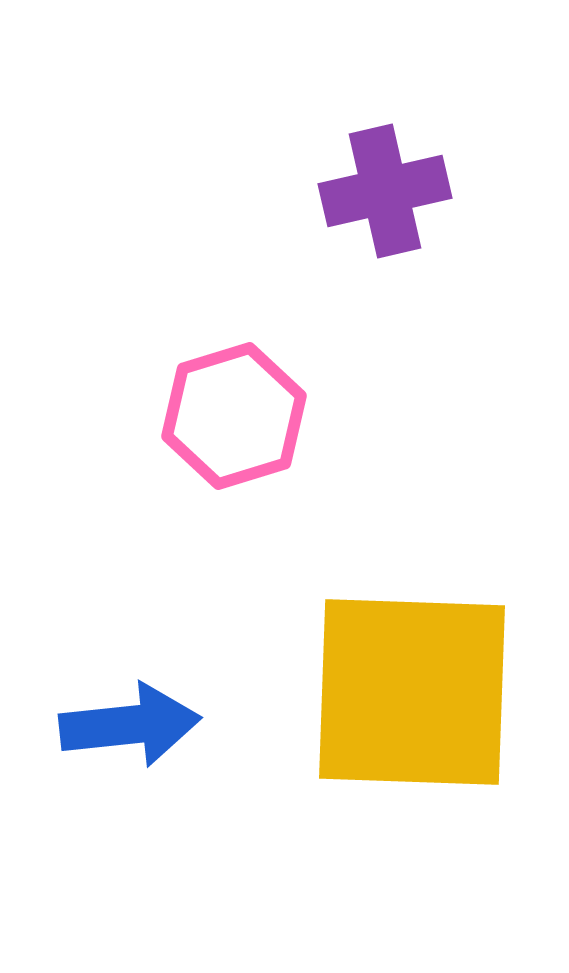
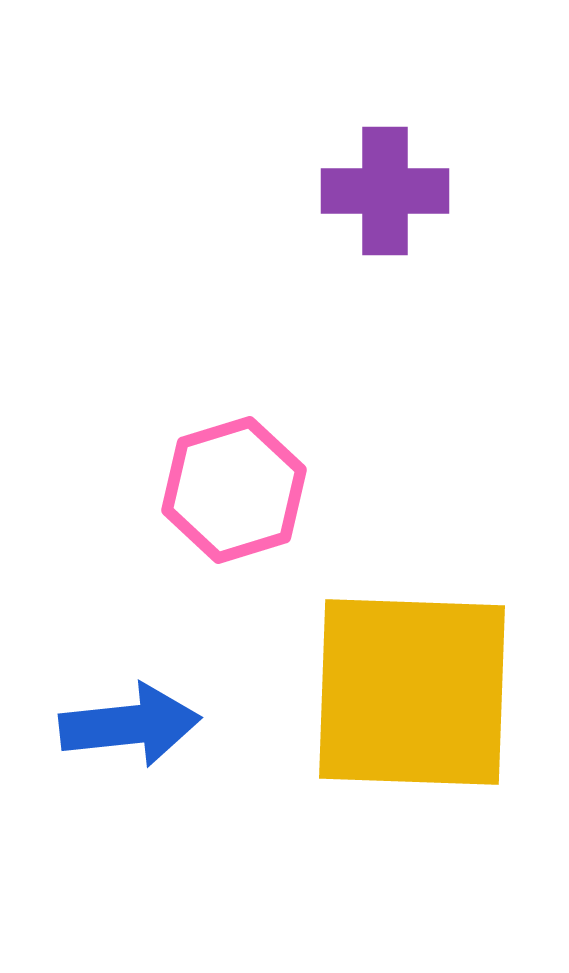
purple cross: rotated 13 degrees clockwise
pink hexagon: moved 74 px down
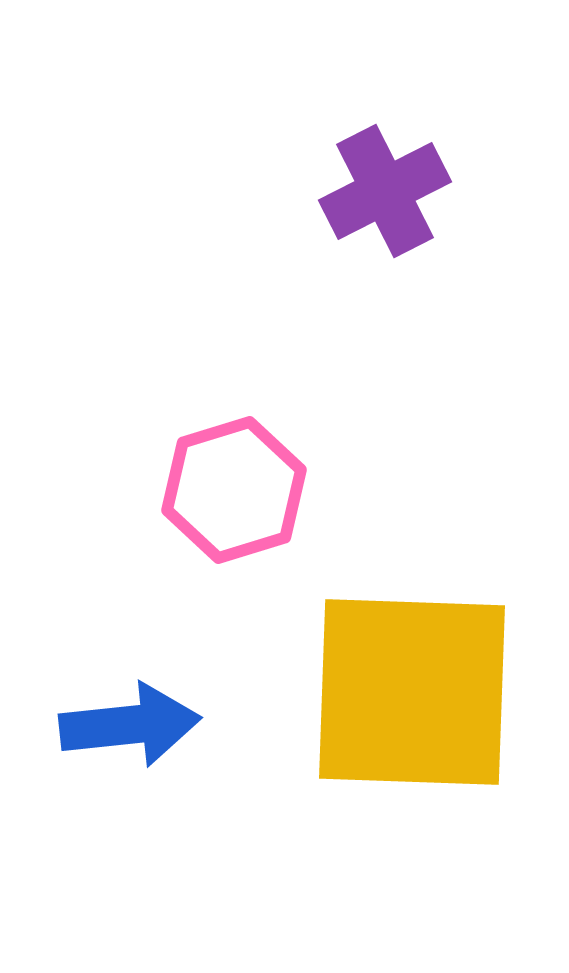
purple cross: rotated 27 degrees counterclockwise
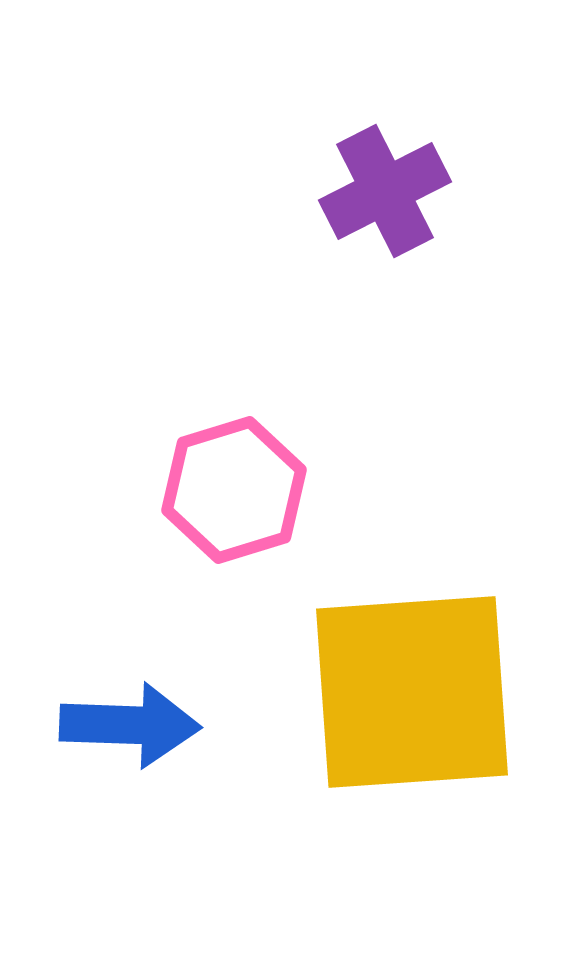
yellow square: rotated 6 degrees counterclockwise
blue arrow: rotated 8 degrees clockwise
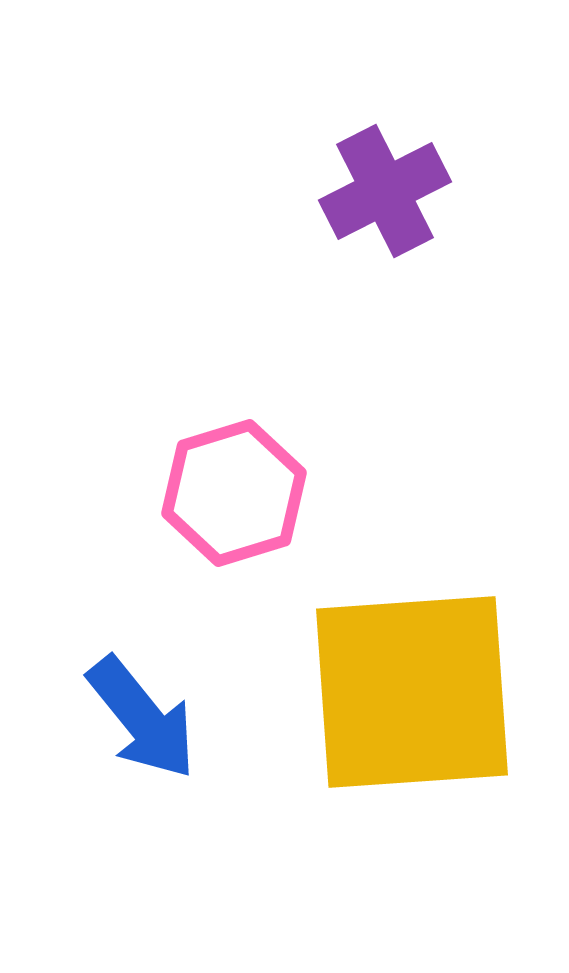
pink hexagon: moved 3 px down
blue arrow: moved 12 px right, 7 px up; rotated 49 degrees clockwise
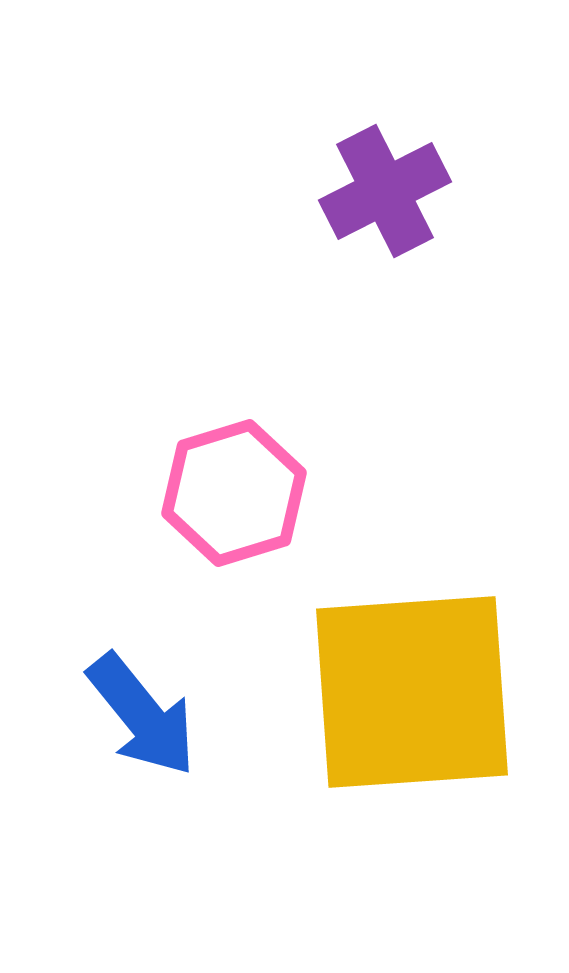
blue arrow: moved 3 px up
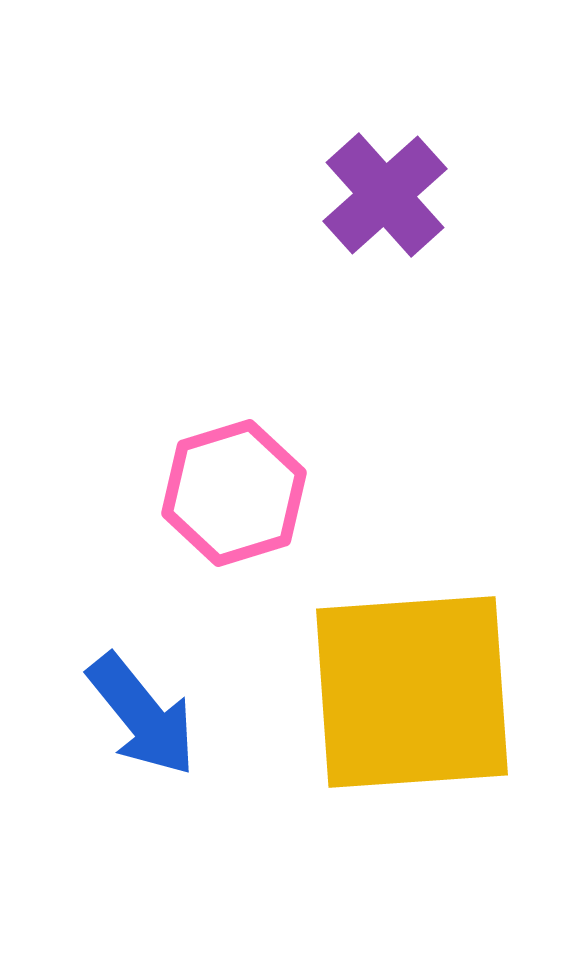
purple cross: moved 4 px down; rotated 15 degrees counterclockwise
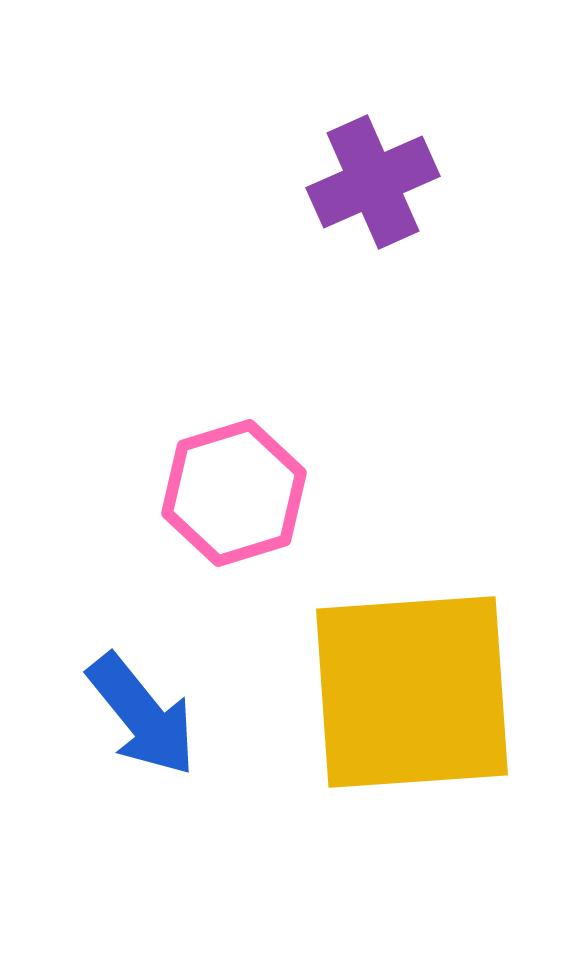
purple cross: moved 12 px left, 13 px up; rotated 18 degrees clockwise
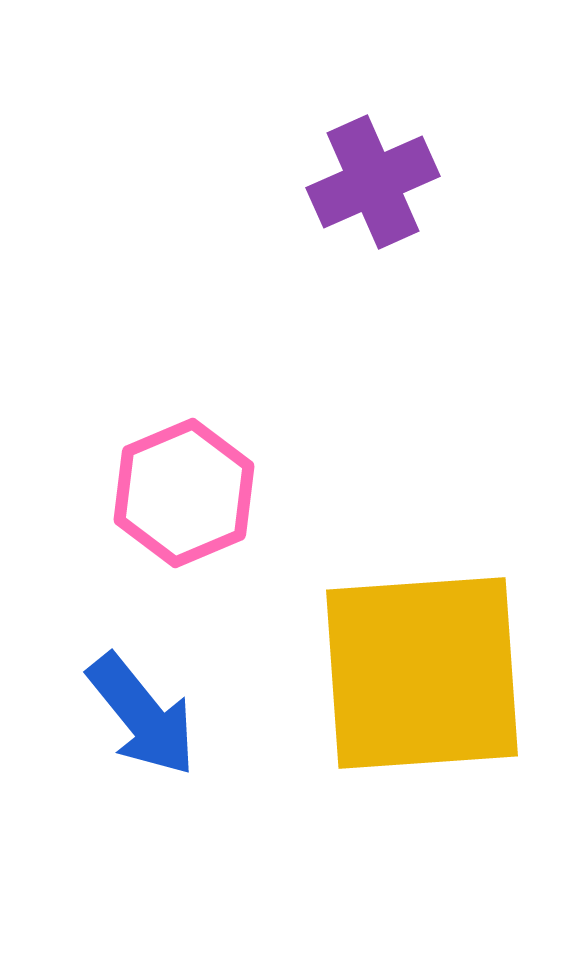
pink hexagon: moved 50 px left; rotated 6 degrees counterclockwise
yellow square: moved 10 px right, 19 px up
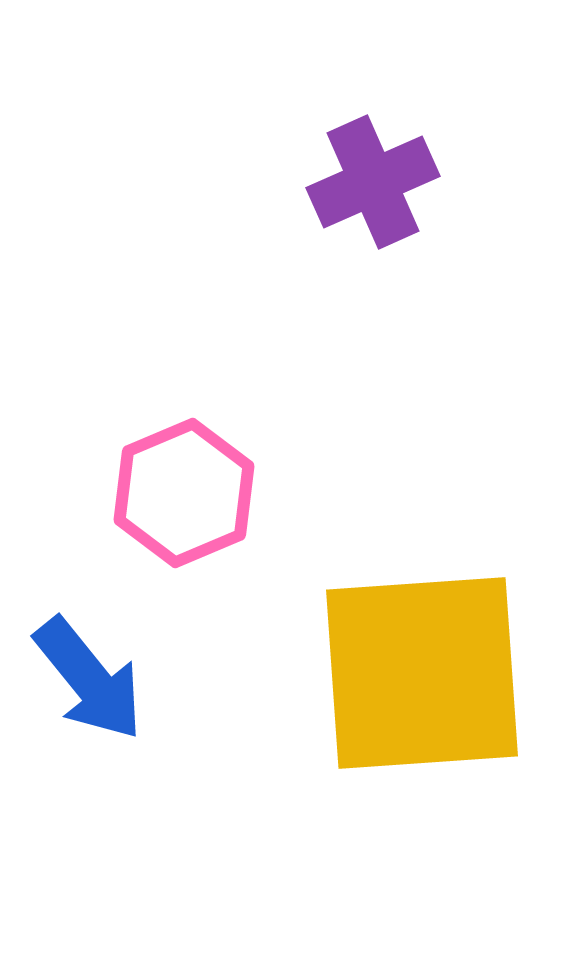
blue arrow: moved 53 px left, 36 px up
